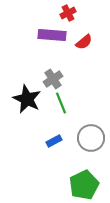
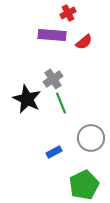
blue rectangle: moved 11 px down
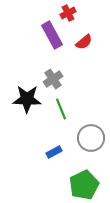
purple rectangle: rotated 56 degrees clockwise
black star: rotated 24 degrees counterclockwise
green line: moved 6 px down
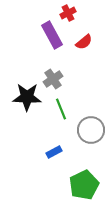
black star: moved 2 px up
gray circle: moved 8 px up
